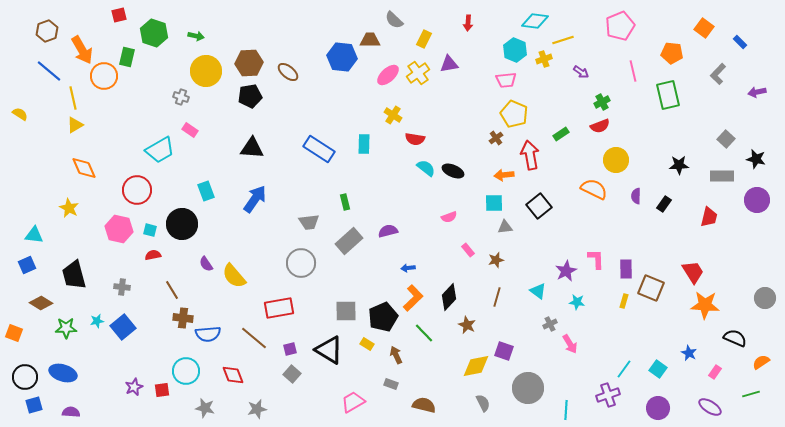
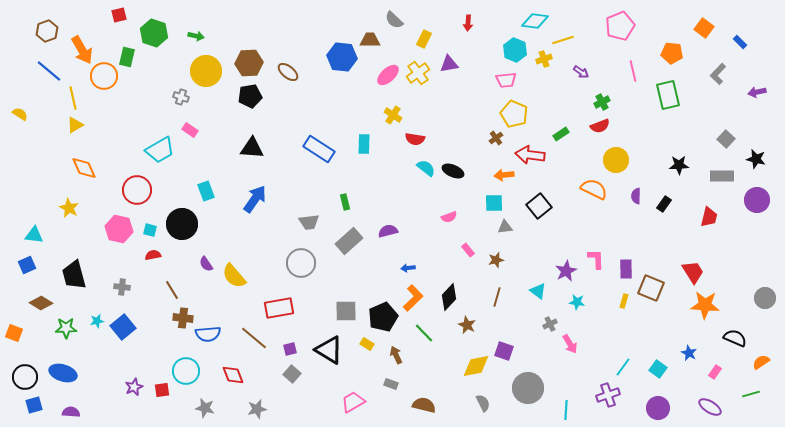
red arrow at (530, 155): rotated 72 degrees counterclockwise
cyan line at (624, 369): moved 1 px left, 2 px up
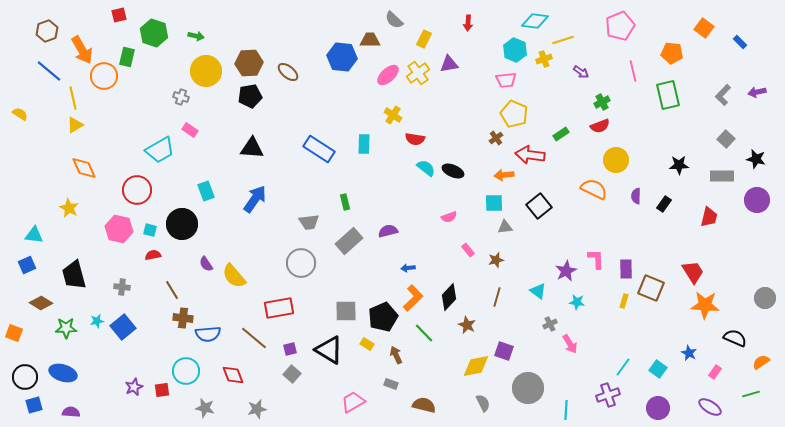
gray L-shape at (718, 74): moved 5 px right, 21 px down
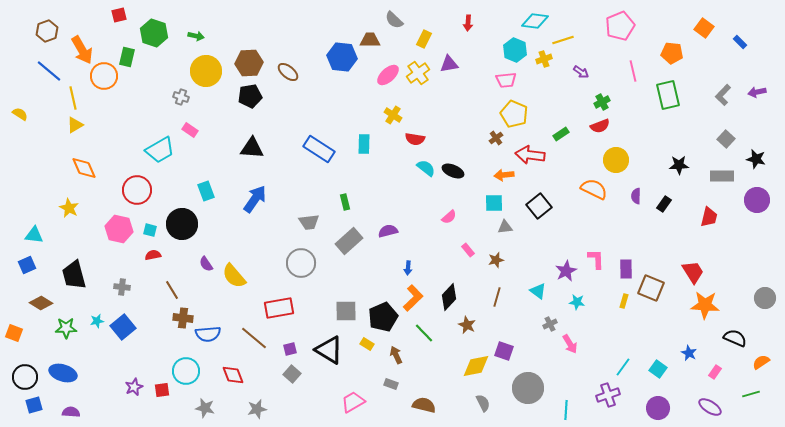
pink semicircle at (449, 217): rotated 21 degrees counterclockwise
blue arrow at (408, 268): rotated 80 degrees counterclockwise
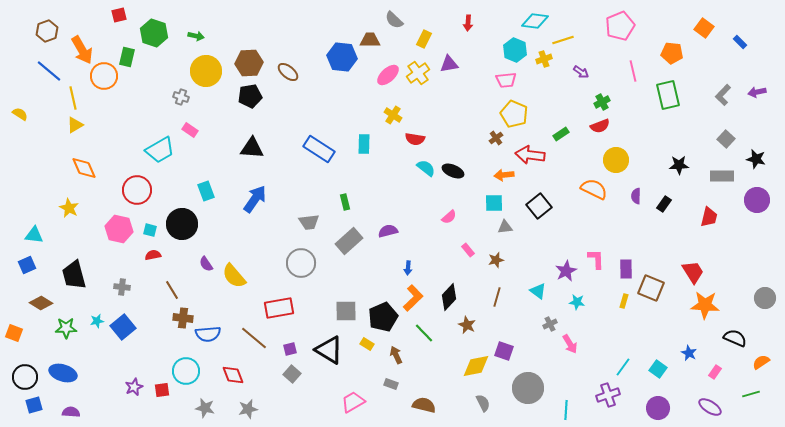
gray star at (257, 409): moved 9 px left
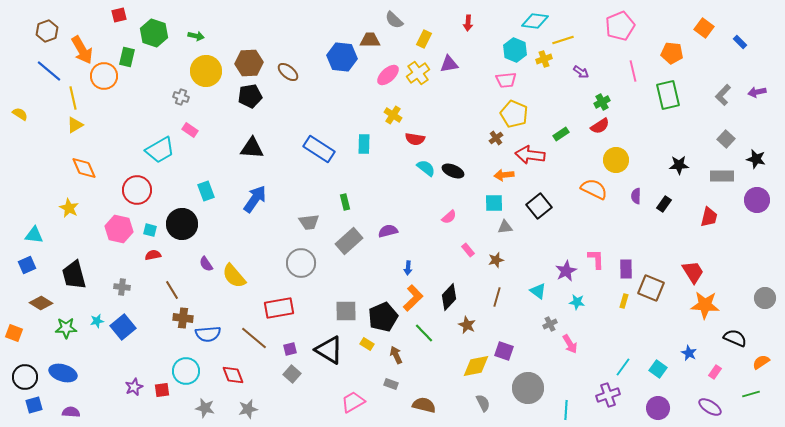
red semicircle at (600, 126): rotated 12 degrees counterclockwise
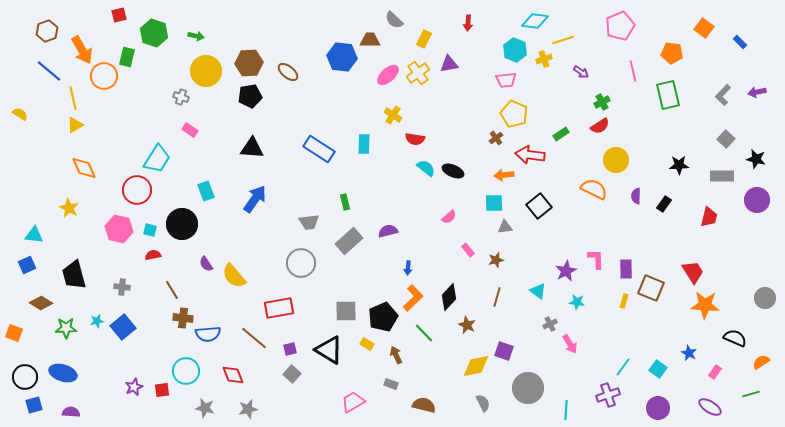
cyan trapezoid at (160, 150): moved 3 px left, 9 px down; rotated 28 degrees counterclockwise
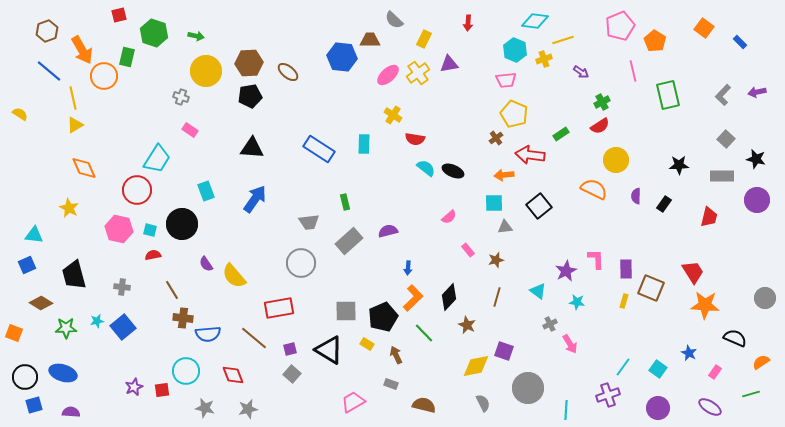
orange pentagon at (672, 53): moved 17 px left, 12 px up; rotated 25 degrees clockwise
